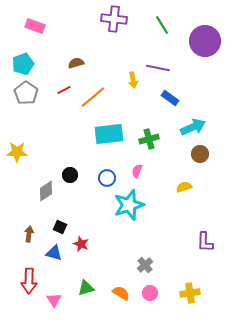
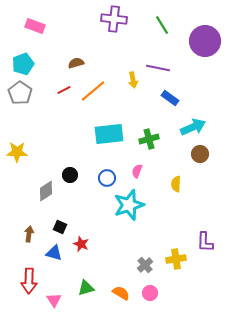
gray pentagon: moved 6 px left
orange line: moved 6 px up
yellow semicircle: moved 8 px left, 3 px up; rotated 70 degrees counterclockwise
yellow cross: moved 14 px left, 34 px up
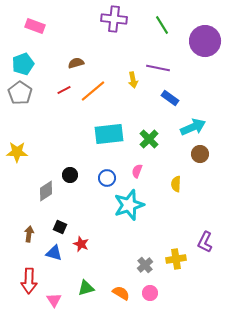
green cross: rotated 30 degrees counterclockwise
purple L-shape: rotated 25 degrees clockwise
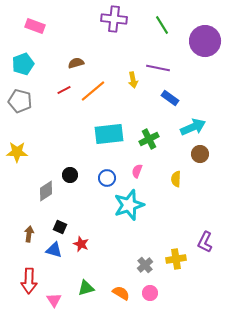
gray pentagon: moved 8 px down; rotated 20 degrees counterclockwise
green cross: rotated 18 degrees clockwise
yellow semicircle: moved 5 px up
blue triangle: moved 3 px up
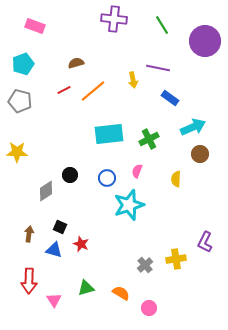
pink circle: moved 1 px left, 15 px down
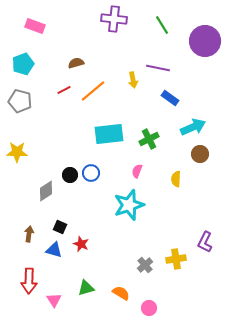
blue circle: moved 16 px left, 5 px up
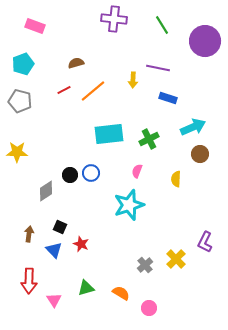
yellow arrow: rotated 14 degrees clockwise
blue rectangle: moved 2 px left; rotated 18 degrees counterclockwise
blue triangle: rotated 30 degrees clockwise
yellow cross: rotated 36 degrees counterclockwise
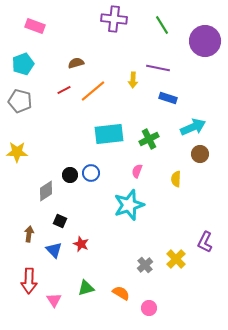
black square: moved 6 px up
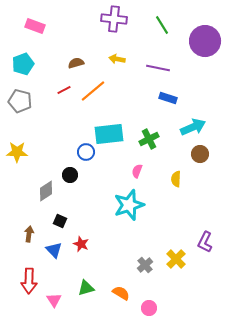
yellow arrow: moved 16 px left, 21 px up; rotated 98 degrees clockwise
blue circle: moved 5 px left, 21 px up
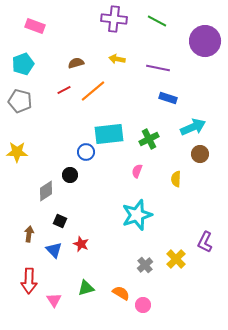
green line: moved 5 px left, 4 px up; rotated 30 degrees counterclockwise
cyan star: moved 8 px right, 10 px down
pink circle: moved 6 px left, 3 px up
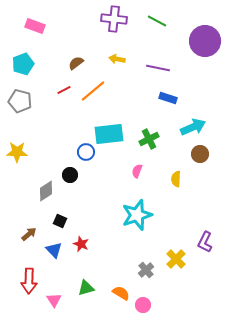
brown semicircle: rotated 21 degrees counterclockwise
brown arrow: rotated 42 degrees clockwise
gray cross: moved 1 px right, 5 px down
